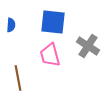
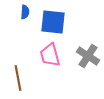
blue semicircle: moved 14 px right, 13 px up
gray cross: moved 10 px down
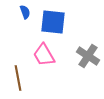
blue semicircle: rotated 24 degrees counterclockwise
pink trapezoid: moved 6 px left; rotated 15 degrees counterclockwise
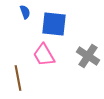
blue square: moved 1 px right, 2 px down
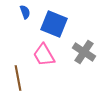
blue square: rotated 16 degrees clockwise
gray cross: moved 4 px left, 4 px up
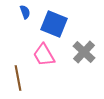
gray cross: rotated 10 degrees clockwise
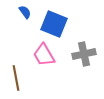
blue semicircle: rotated 16 degrees counterclockwise
gray cross: moved 2 px down; rotated 35 degrees clockwise
brown line: moved 2 px left
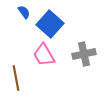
blue semicircle: moved 1 px left
blue square: moved 4 px left; rotated 20 degrees clockwise
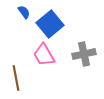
blue square: rotated 8 degrees clockwise
